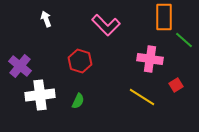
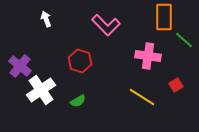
pink cross: moved 2 px left, 3 px up
white cross: moved 1 px right, 5 px up; rotated 28 degrees counterclockwise
green semicircle: rotated 35 degrees clockwise
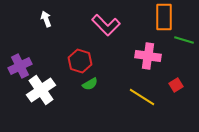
green line: rotated 24 degrees counterclockwise
purple cross: rotated 25 degrees clockwise
green semicircle: moved 12 px right, 17 px up
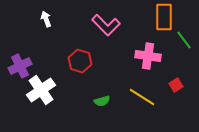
green line: rotated 36 degrees clockwise
green semicircle: moved 12 px right, 17 px down; rotated 14 degrees clockwise
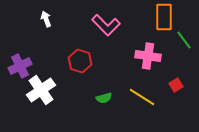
green semicircle: moved 2 px right, 3 px up
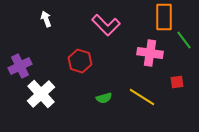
pink cross: moved 2 px right, 3 px up
red square: moved 1 px right, 3 px up; rotated 24 degrees clockwise
white cross: moved 4 px down; rotated 8 degrees counterclockwise
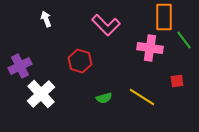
pink cross: moved 5 px up
red square: moved 1 px up
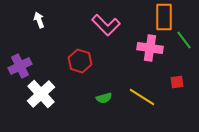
white arrow: moved 7 px left, 1 px down
red square: moved 1 px down
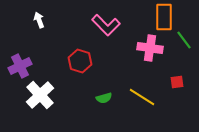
white cross: moved 1 px left, 1 px down
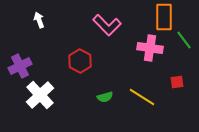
pink L-shape: moved 1 px right
red hexagon: rotated 10 degrees clockwise
green semicircle: moved 1 px right, 1 px up
